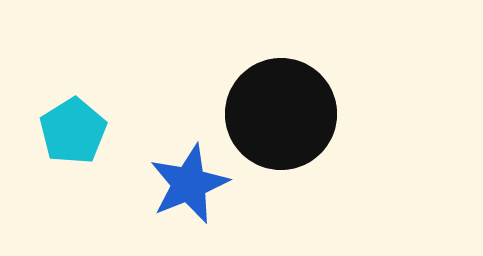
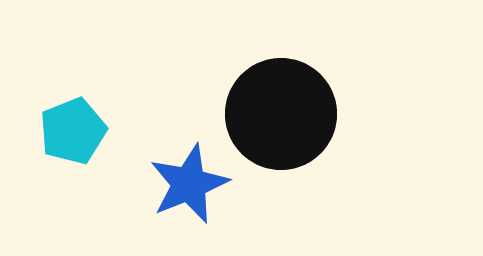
cyan pentagon: rotated 10 degrees clockwise
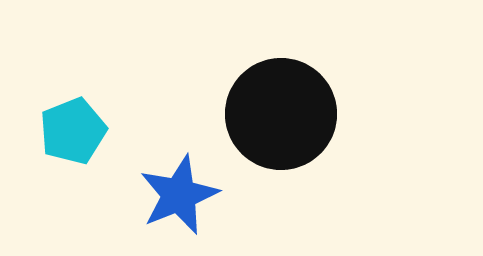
blue star: moved 10 px left, 11 px down
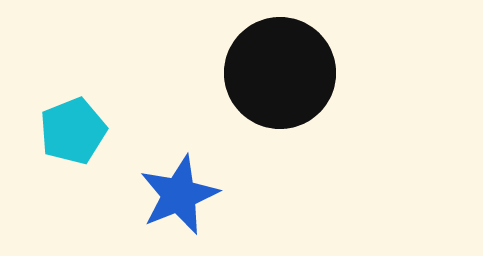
black circle: moved 1 px left, 41 px up
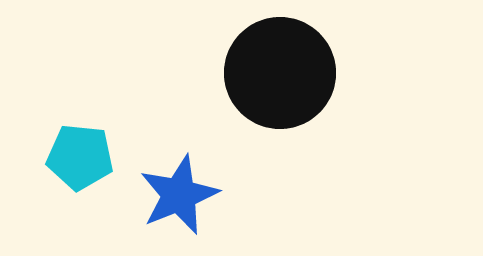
cyan pentagon: moved 7 px right, 26 px down; rotated 28 degrees clockwise
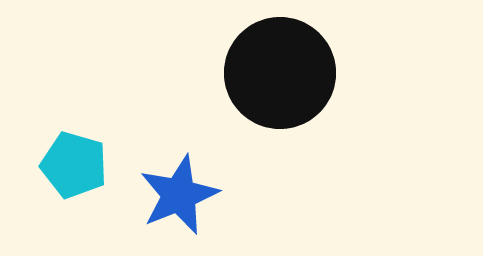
cyan pentagon: moved 6 px left, 8 px down; rotated 10 degrees clockwise
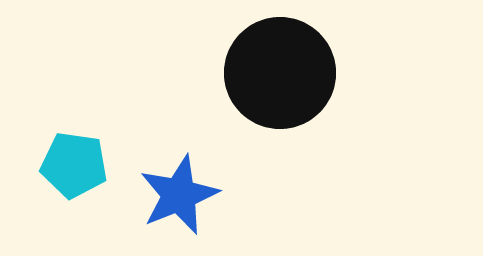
cyan pentagon: rotated 8 degrees counterclockwise
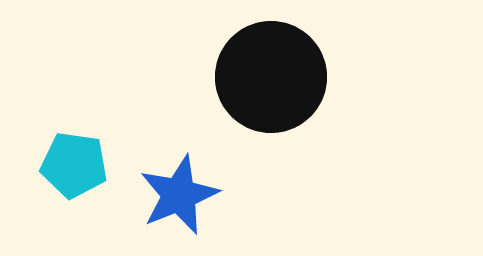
black circle: moved 9 px left, 4 px down
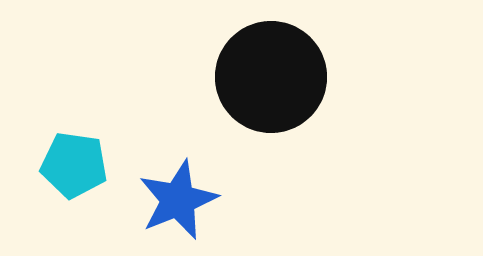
blue star: moved 1 px left, 5 px down
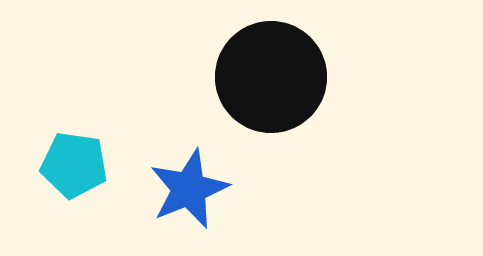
blue star: moved 11 px right, 11 px up
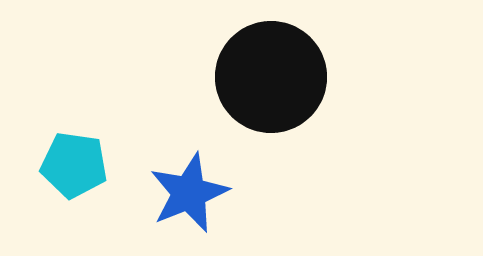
blue star: moved 4 px down
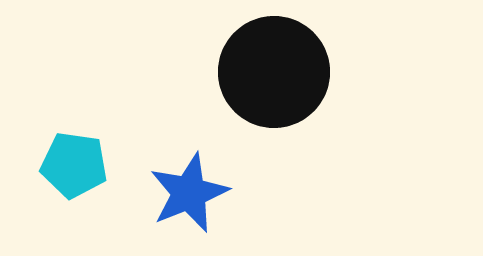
black circle: moved 3 px right, 5 px up
